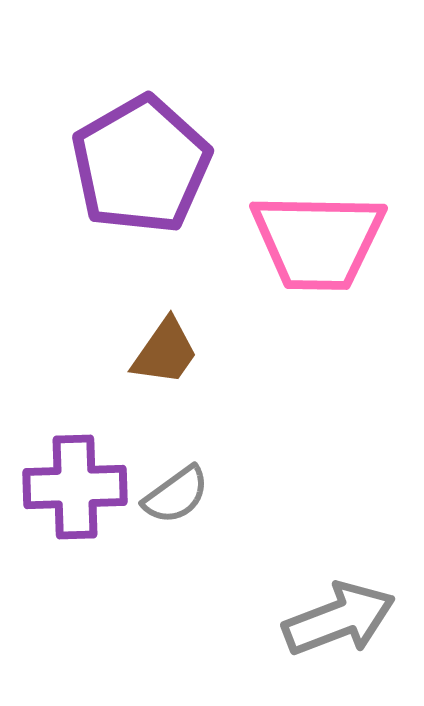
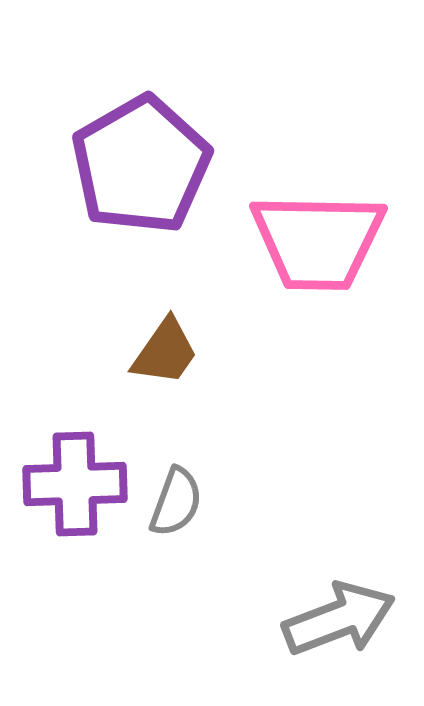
purple cross: moved 3 px up
gray semicircle: moved 7 px down; rotated 34 degrees counterclockwise
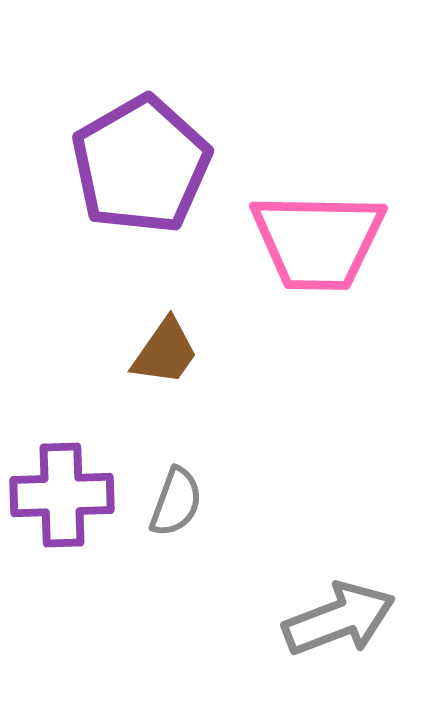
purple cross: moved 13 px left, 11 px down
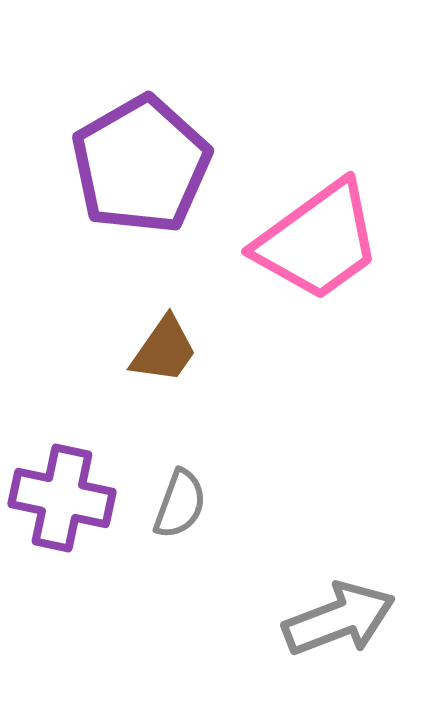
pink trapezoid: rotated 37 degrees counterclockwise
brown trapezoid: moved 1 px left, 2 px up
purple cross: moved 3 px down; rotated 14 degrees clockwise
gray semicircle: moved 4 px right, 2 px down
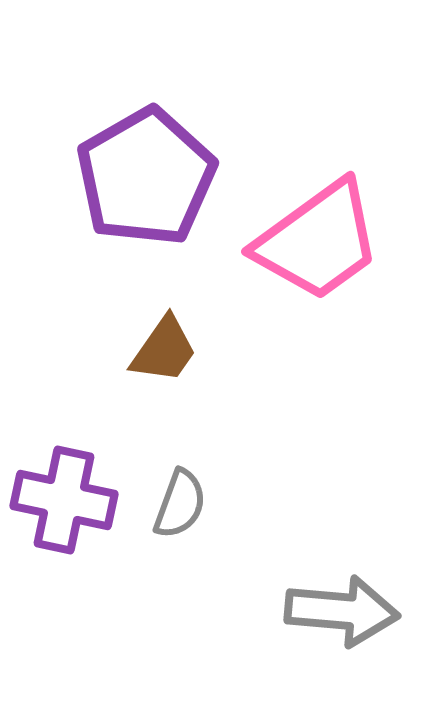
purple pentagon: moved 5 px right, 12 px down
purple cross: moved 2 px right, 2 px down
gray arrow: moved 3 px right, 8 px up; rotated 26 degrees clockwise
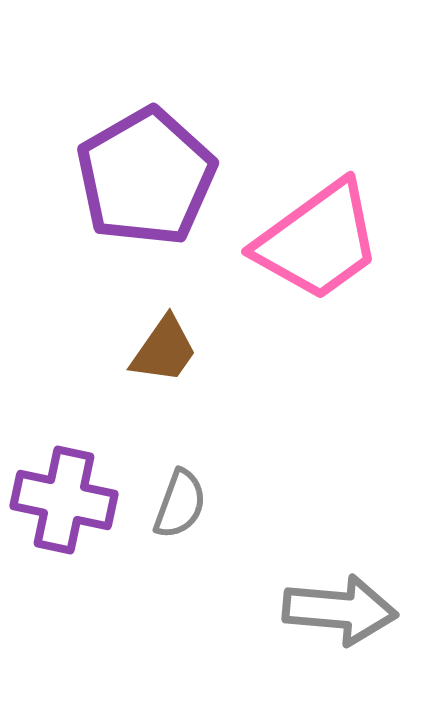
gray arrow: moved 2 px left, 1 px up
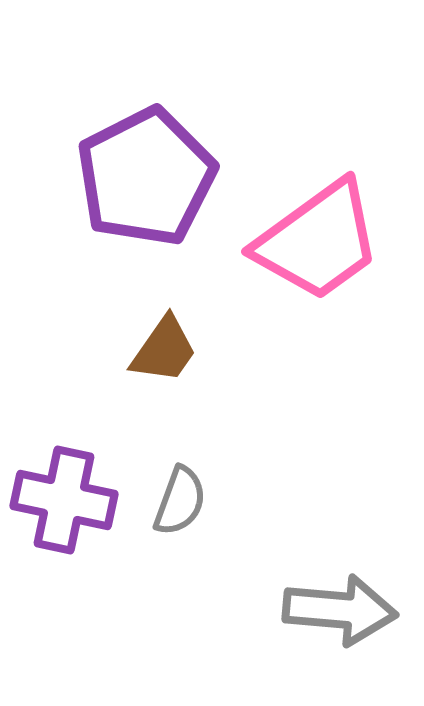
purple pentagon: rotated 3 degrees clockwise
gray semicircle: moved 3 px up
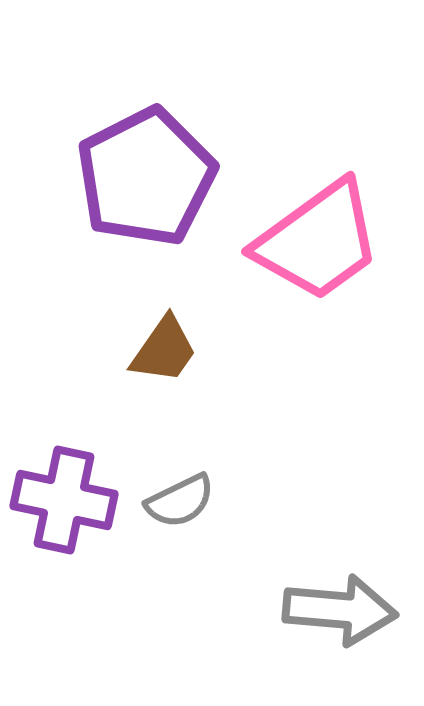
gray semicircle: rotated 44 degrees clockwise
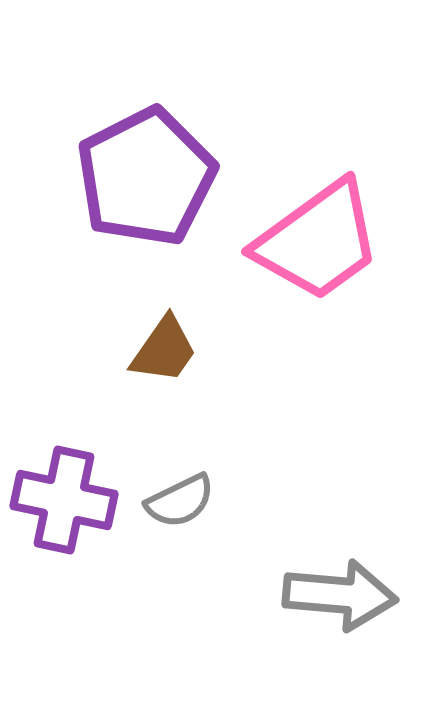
gray arrow: moved 15 px up
